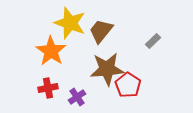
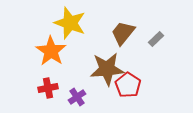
brown trapezoid: moved 22 px right, 2 px down
gray rectangle: moved 3 px right, 2 px up
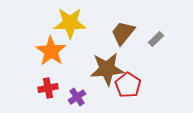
yellow star: rotated 20 degrees counterclockwise
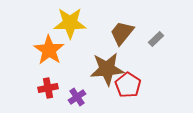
brown trapezoid: moved 1 px left
orange star: moved 2 px left, 1 px up
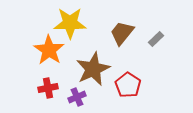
brown star: moved 14 px left; rotated 20 degrees counterclockwise
purple cross: rotated 12 degrees clockwise
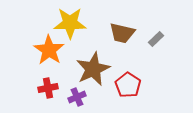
brown trapezoid: rotated 116 degrees counterclockwise
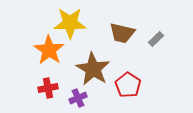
brown star: rotated 16 degrees counterclockwise
purple cross: moved 1 px right, 1 px down
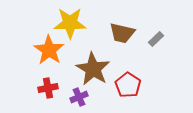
purple cross: moved 1 px right, 1 px up
